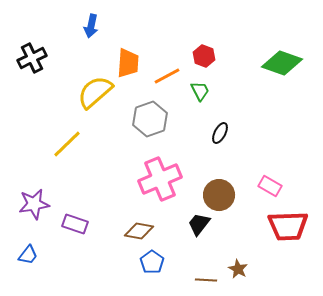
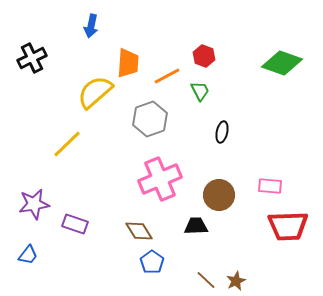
black ellipse: moved 2 px right, 1 px up; rotated 15 degrees counterclockwise
pink rectangle: rotated 25 degrees counterclockwise
black trapezoid: moved 3 px left, 2 px down; rotated 50 degrees clockwise
brown diamond: rotated 48 degrees clockwise
brown star: moved 2 px left, 12 px down; rotated 18 degrees clockwise
brown line: rotated 40 degrees clockwise
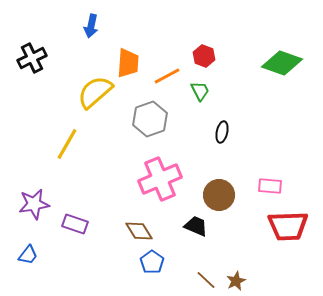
yellow line: rotated 16 degrees counterclockwise
black trapezoid: rotated 25 degrees clockwise
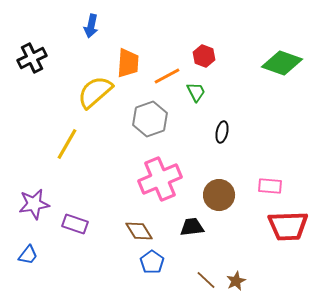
green trapezoid: moved 4 px left, 1 px down
black trapezoid: moved 4 px left, 1 px down; rotated 30 degrees counterclockwise
